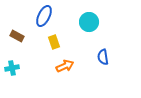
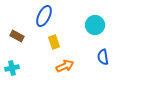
cyan circle: moved 6 px right, 3 px down
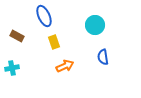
blue ellipse: rotated 50 degrees counterclockwise
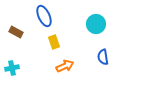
cyan circle: moved 1 px right, 1 px up
brown rectangle: moved 1 px left, 4 px up
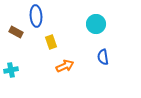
blue ellipse: moved 8 px left; rotated 20 degrees clockwise
yellow rectangle: moved 3 px left
cyan cross: moved 1 px left, 2 px down
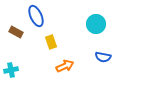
blue ellipse: rotated 20 degrees counterclockwise
blue semicircle: rotated 70 degrees counterclockwise
